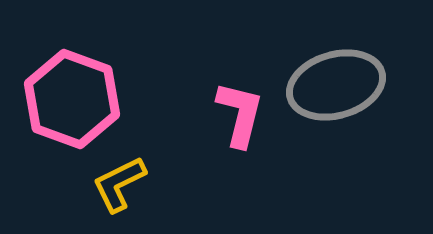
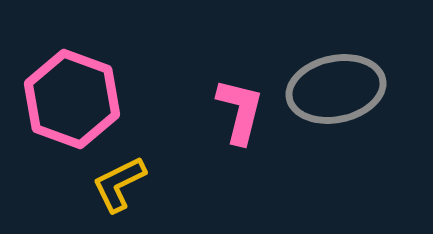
gray ellipse: moved 4 px down; rotated 4 degrees clockwise
pink L-shape: moved 3 px up
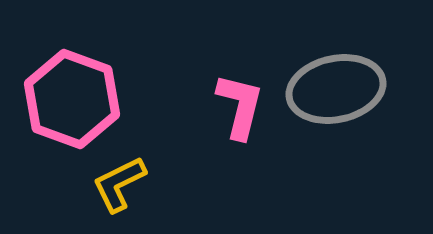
pink L-shape: moved 5 px up
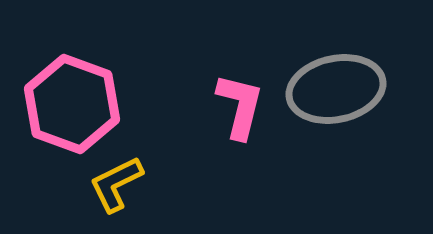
pink hexagon: moved 5 px down
yellow L-shape: moved 3 px left
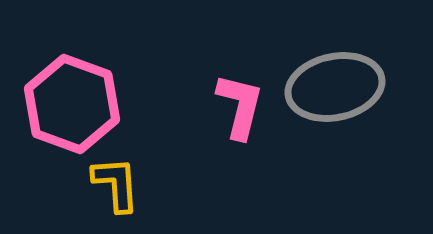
gray ellipse: moved 1 px left, 2 px up
yellow L-shape: rotated 112 degrees clockwise
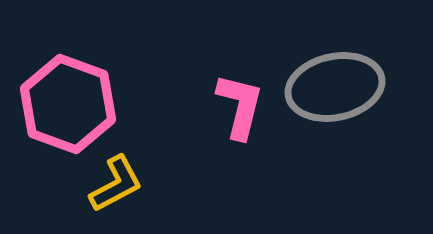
pink hexagon: moved 4 px left
yellow L-shape: rotated 66 degrees clockwise
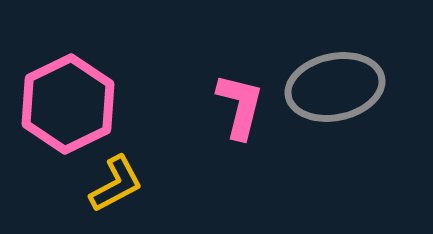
pink hexagon: rotated 14 degrees clockwise
